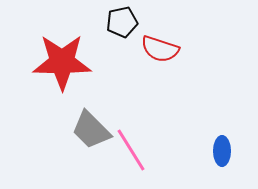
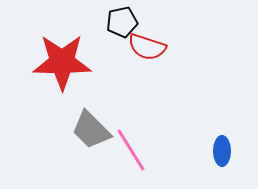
red semicircle: moved 13 px left, 2 px up
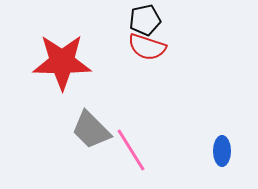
black pentagon: moved 23 px right, 2 px up
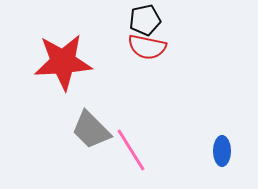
red semicircle: rotated 6 degrees counterclockwise
red star: moved 1 px right; rotated 4 degrees counterclockwise
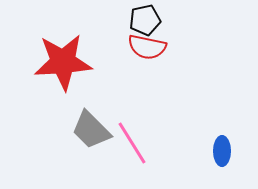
pink line: moved 1 px right, 7 px up
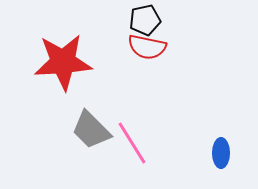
blue ellipse: moved 1 px left, 2 px down
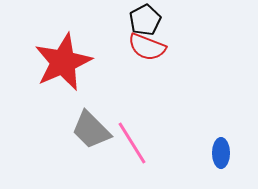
black pentagon: rotated 16 degrees counterclockwise
red semicircle: rotated 9 degrees clockwise
red star: rotated 20 degrees counterclockwise
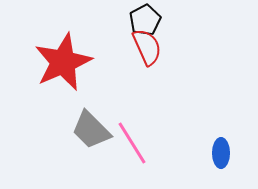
red semicircle: rotated 135 degrees counterclockwise
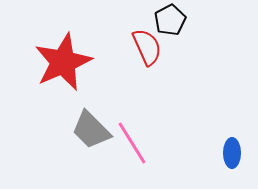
black pentagon: moved 25 px right
blue ellipse: moved 11 px right
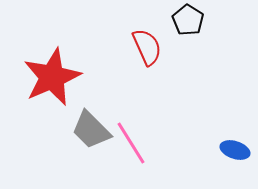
black pentagon: moved 18 px right; rotated 12 degrees counterclockwise
red star: moved 11 px left, 15 px down
pink line: moved 1 px left
blue ellipse: moved 3 px right, 3 px up; rotated 72 degrees counterclockwise
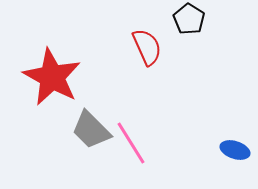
black pentagon: moved 1 px right, 1 px up
red star: rotated 20 degrees counterclockwise
